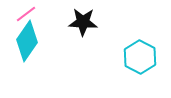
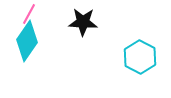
pink line: moved 3 px right; rotated 25 degrees counterclockwise
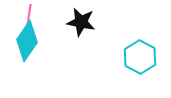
pink line: moved 1 px down; rotated 20 degrees counterclockwise
black star: moved 2 px left; rotated 8 degrees clockwise
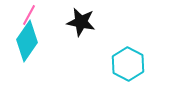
pink line: rotated 20 degrees clockwise
cyan hexagon: moved 12 px left, 7 px down
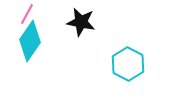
pink line: moved 2 px left, 1 px up
cyan diamond: moved 3 px right
